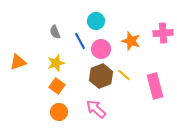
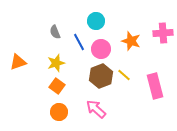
blue line: moved 1 px left, 1 px down
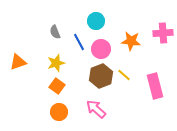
orange star: rotated 12 degrees counterclockwise
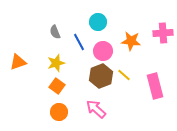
cyan circle: moved 2 px right, 1 px down
pink circle: moved 2 px right, 2 px down
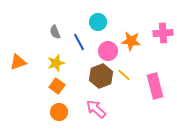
pink circle: moved 5 px right
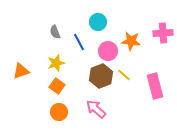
orange triangle: moved 3 px right, 9 px down
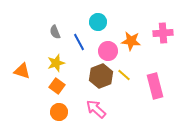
orange triangle: moved 1 px right; rotated 36 degrees clockwise
